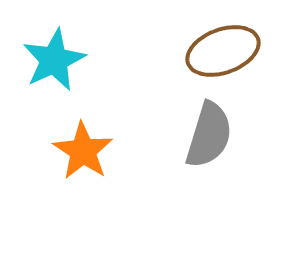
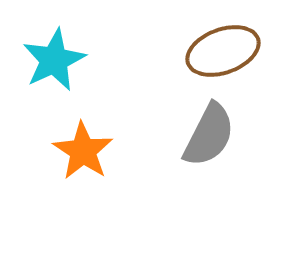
gray semicircle: rotated 10 degrees clockwise
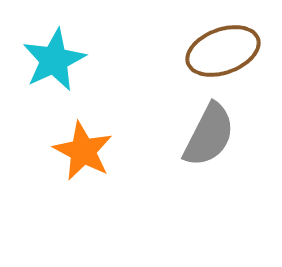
orange star: rotated 6 degrees counterclockwise
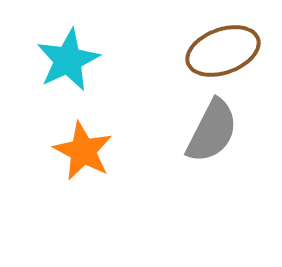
cyan star: moved 14 px right
gray semicircle: moved 3 px right, 4 px up
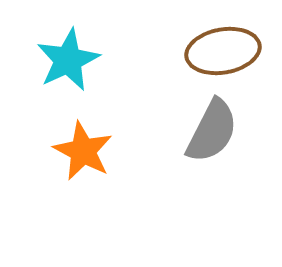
brown ellipse: rotated 10 degrees clockwise
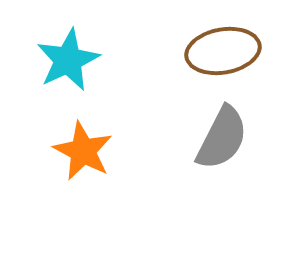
gray semicircle: moved 10 px right, 7 px down
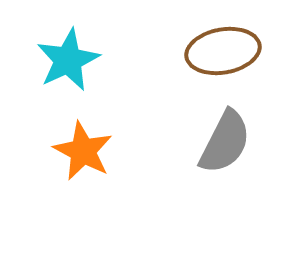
gray semicircle: moved 3 px right, 4 px down
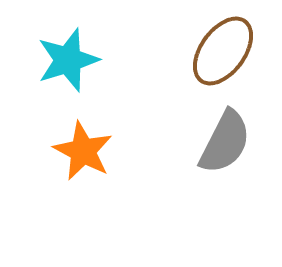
brown ellipse: rotated 44 degrees counterclockwise
cyan star: rotated 8 degrees clockwise
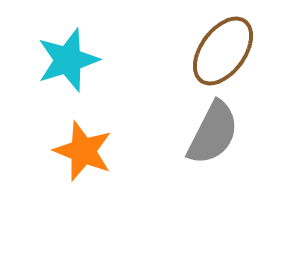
gray semicircle: moved 12 px left, 9 px up
orange star: rotated 6 degrees counterclockwise
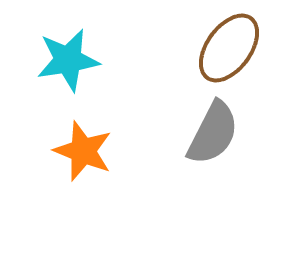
brown ellipse: moved 6 px right, 3 px up
cyan star: rotated 8 degrees clockwise
